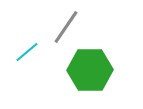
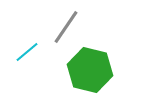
green hexagon: rotated 15 degrees clockwise
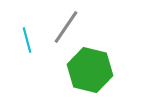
cyan line: moved 12 px up; rotated 65 degrees counterclockwise
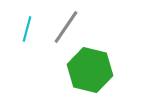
cyan line: moved 11 px up; rotated 30 degrees clockwise
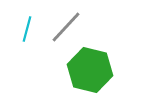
gray line: rotated 9 degrees clockwise
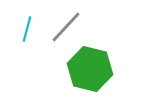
green hexagon: moved 1 px up
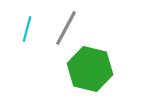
gray line: moved 1 px down; rotated 15 degrees counterclockwise
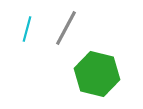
green hexagon: moved 7 px right, 5 px down
